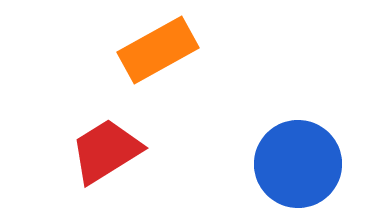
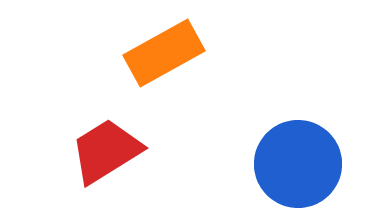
orange rectangle: moved 6 px right, 3 px down
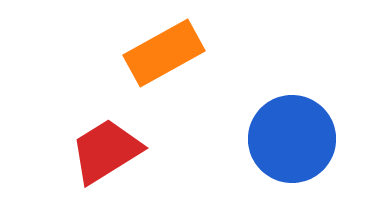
blue circle: moved 6 px left, 25 px up
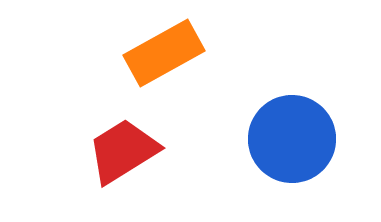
red trapezoid: moved 17 px right
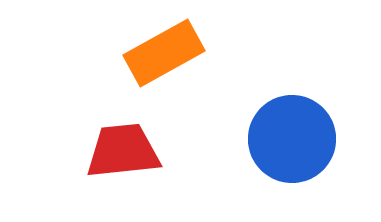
red trapezoid: rotated 26 degrees clockwise
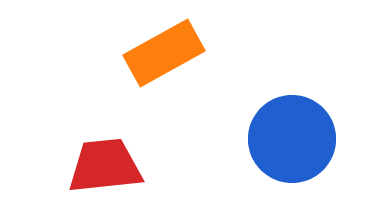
red trapezoid: moved 18 px left, 15 px down
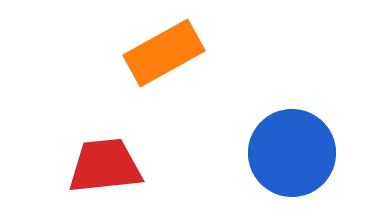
blue circle: moved 14 px down
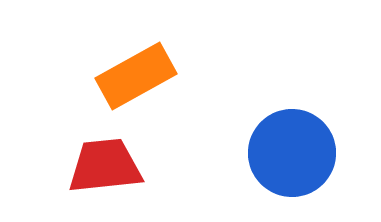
orange rectangle: moved 28 px left, 23 px down
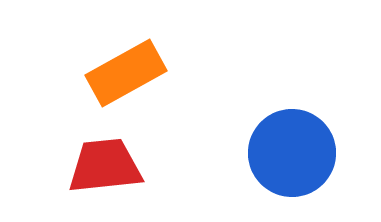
orange rectangle: moved 10 px left, 3 px up
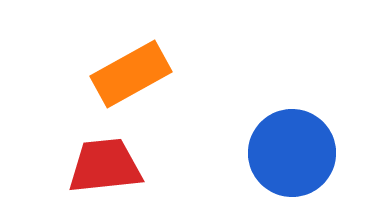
orange rectangle: moved 5 px right, 1 px down
